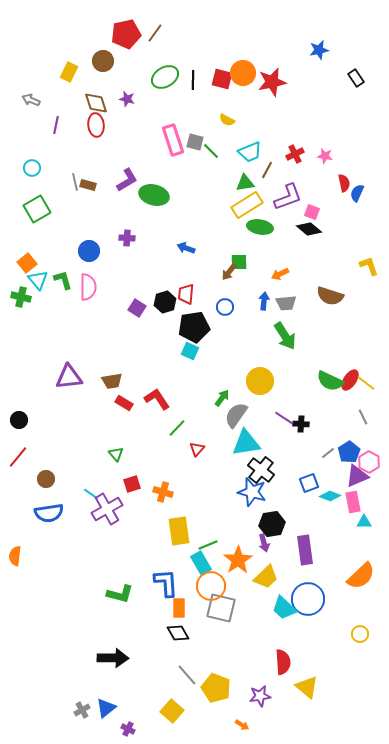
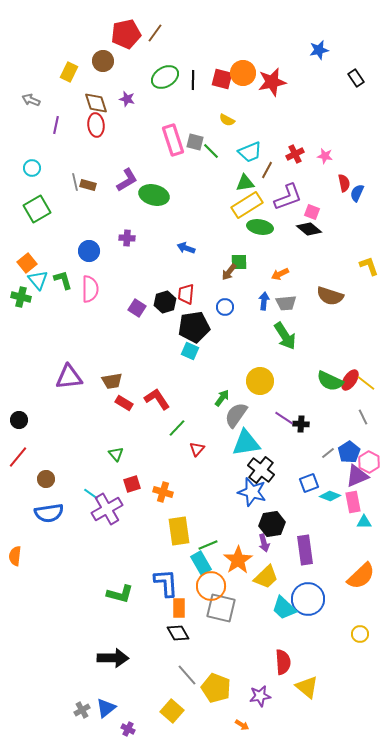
pink semicircle at (88, 287): moved 2 px right, 2 px down
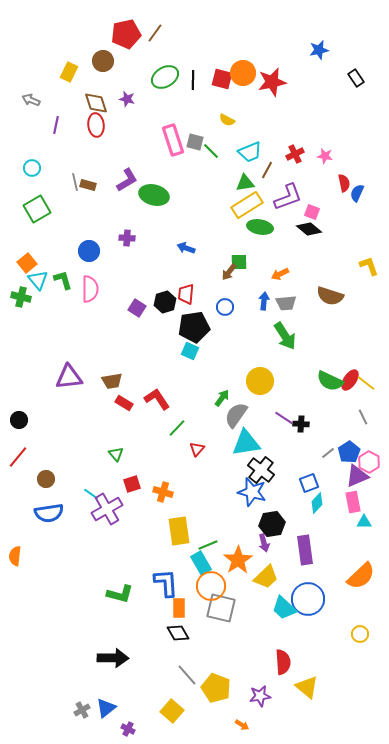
cyan diamond at (330, 496): moved 13 px left, 7 px down; rotated 70 degrees counterclockwise
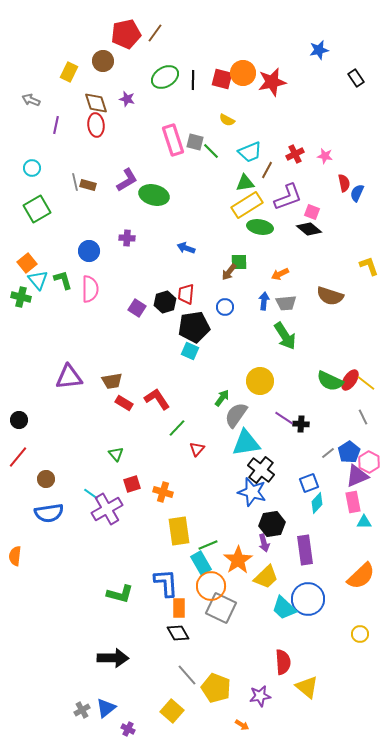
gray square at (221, 608): rotated 12 degrees clockwise
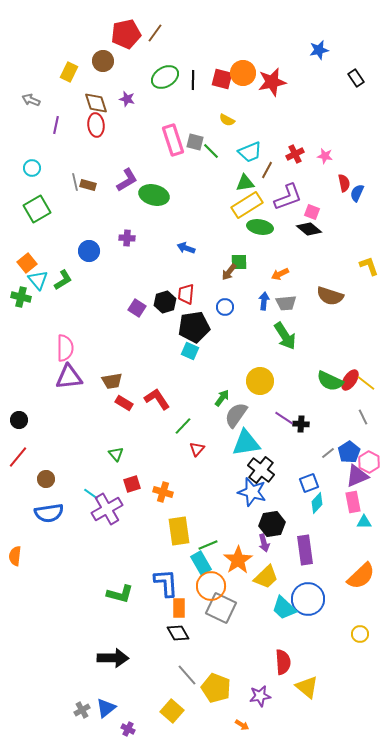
green L-shape at (63, 280): rotated 75 degrees clockwise
pink semicircle at (90, 289): moved 25 px left, 59 px down
green line at (177, 428): moved 6 px right, 2 px up
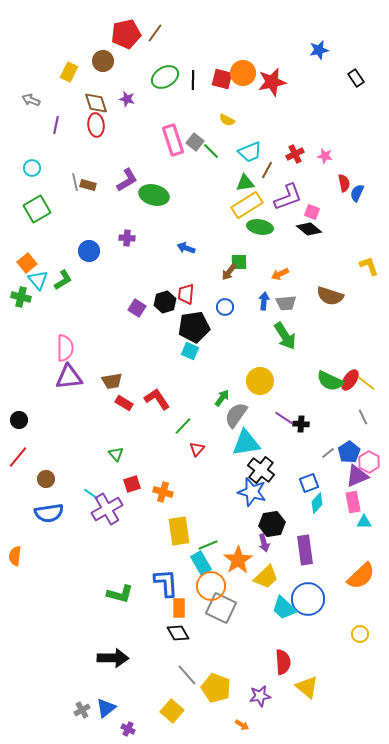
gray square at (195, 142): rotated 24 degrees clockwise
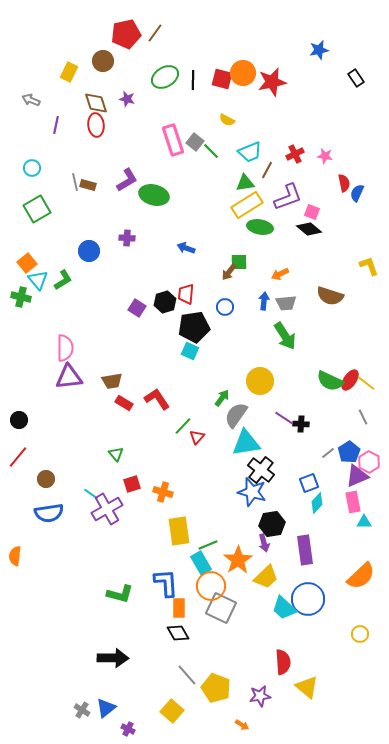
red triangle at (197, 449): moved 12 px up
gray cross at (82, 710): rotated 28 degrees counterclockwise
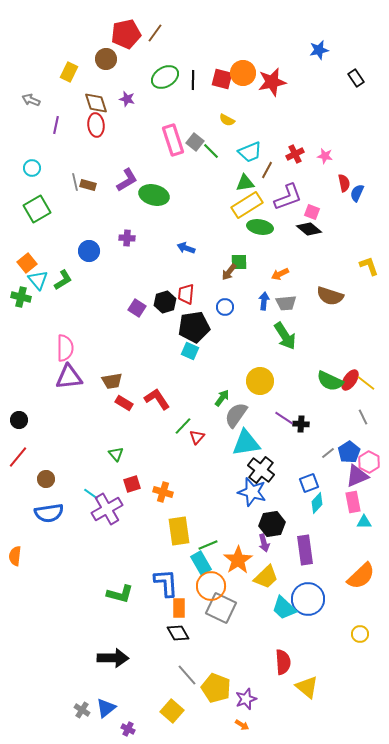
brown circle at (103, 61): moved 3 px right, 2 px up
purple star at (260, 696): moved 14 px left, 3 px down; rotated 10 degrees counterclockwise
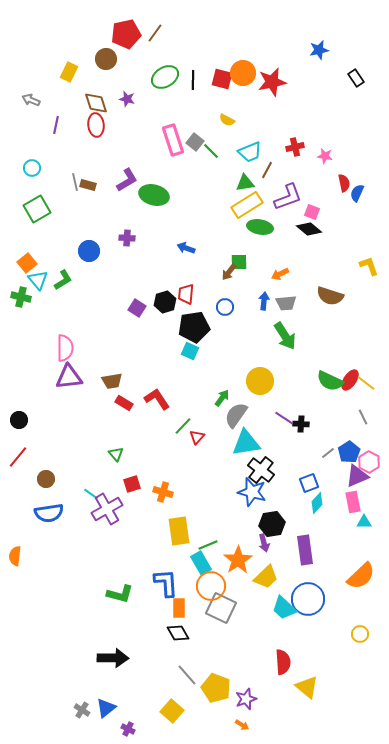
red cross at (295, 154): moved 7 px up; rotated 12 degrees clockwise
